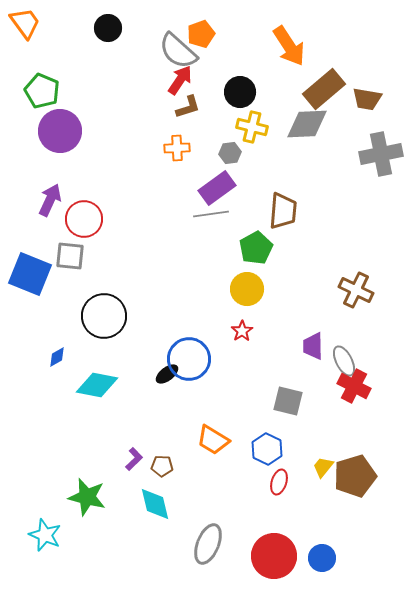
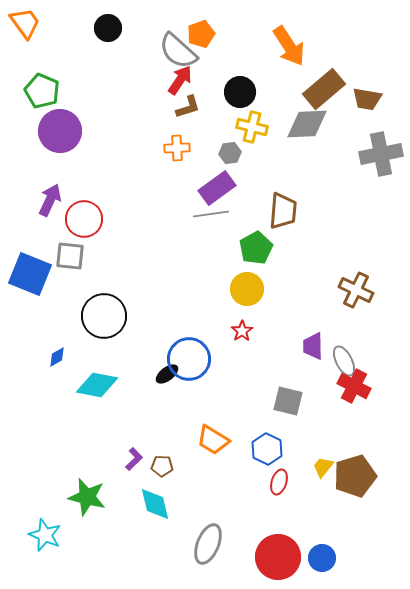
red circle at (274, 556): moved 4 px right, 1 px down
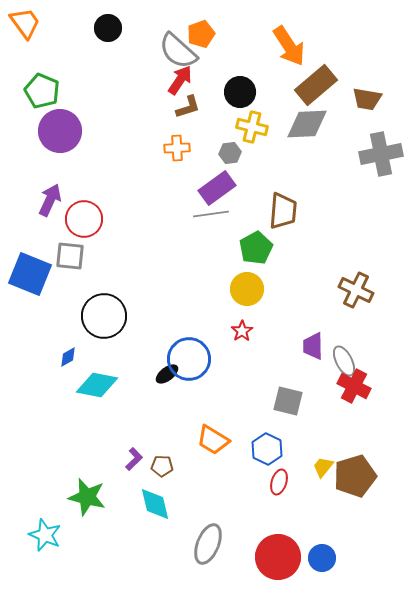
brown rectangle at (324, 89): moved 8 px left, 4 px up
blue diamond at (57, 357): moved 11 px right
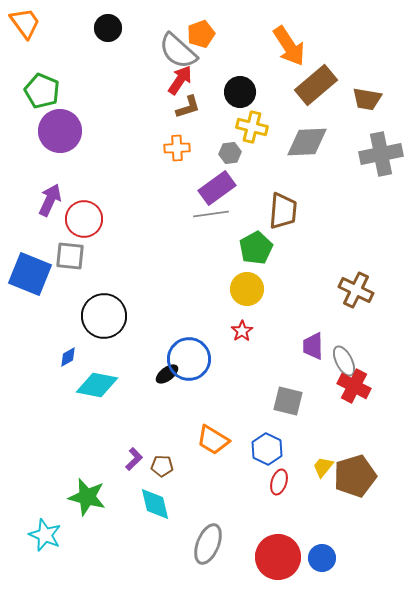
gray diamond at (307, 124): moved 18 px down
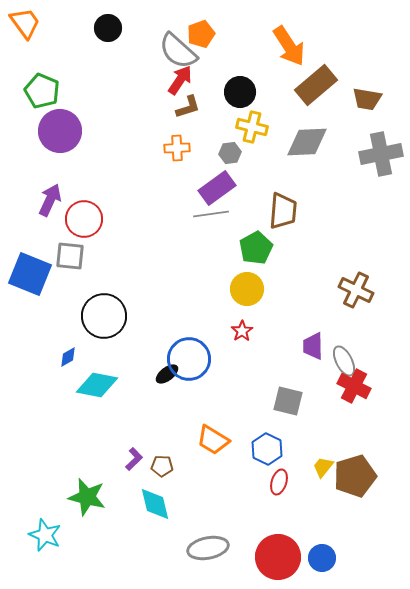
gray ellipse at (208, 544): moved 4 px down; rotated 57 degrees clockwise
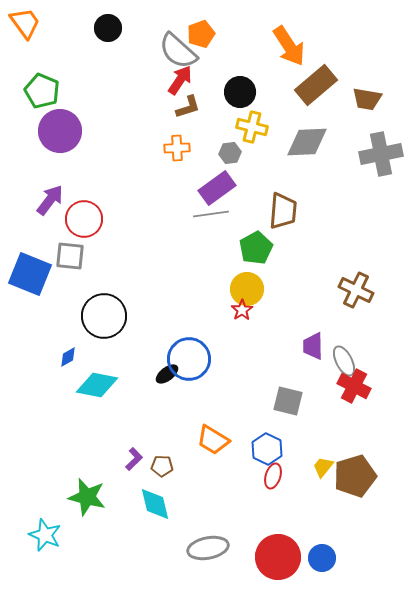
purple arrow at (50, 200): rotated 12 degrees clockwise
red star at (242, 331): moved 21 px up
red ellipse at (279, 482): moved 6 px left, 6 px up
